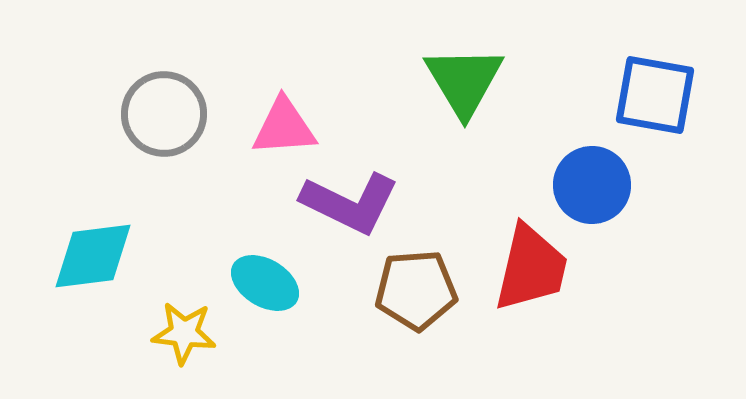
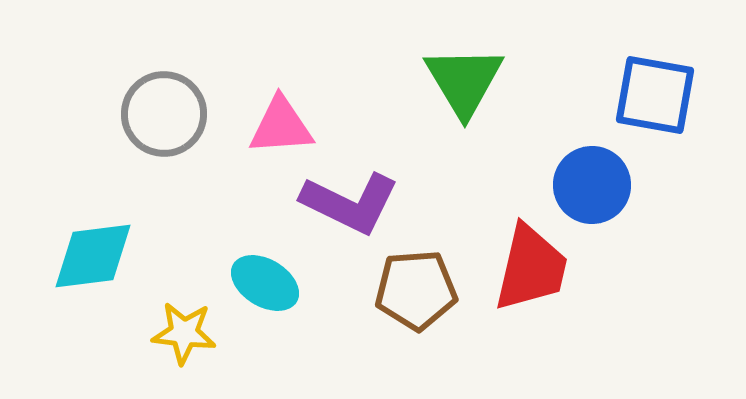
pink triangle: moved 3 px left, 1 px up
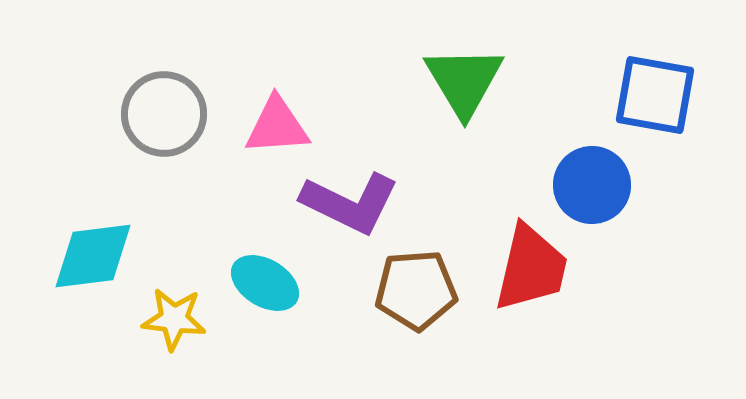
pink triangle: moved 4 px left
yellow star: moved 10 px left, 14 px up
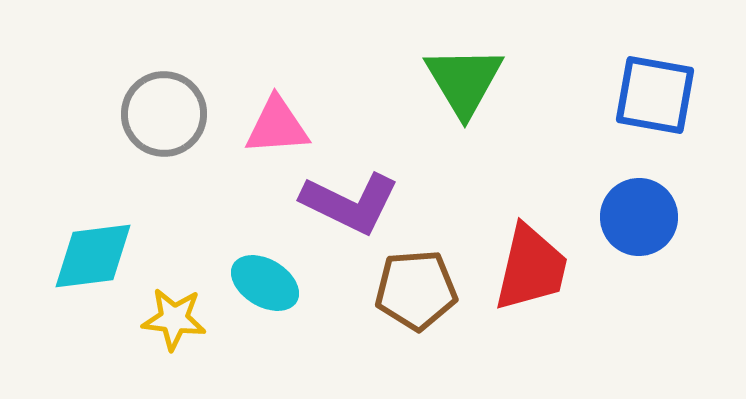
blue circle: moved 47 px right, 32 px down
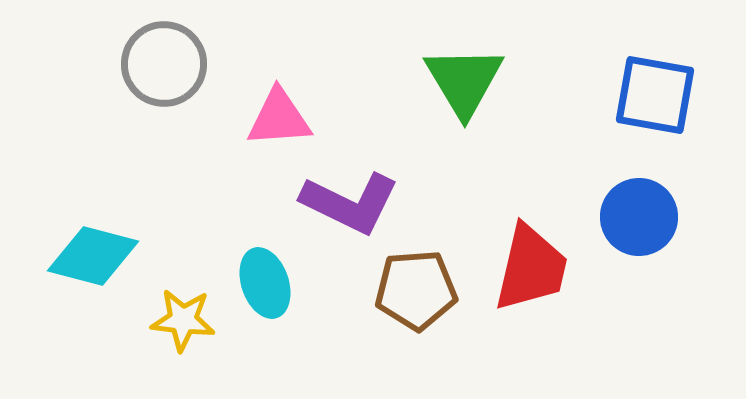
gray circle: moved 50 px up
pink triangle: moved 2 px right, 8 px up
cyan diamond: rotated 22 degrees clockwise
cyan ellipse: rotated 40 degrees clockwise
yellow star: moved 9 px right, 1 px down
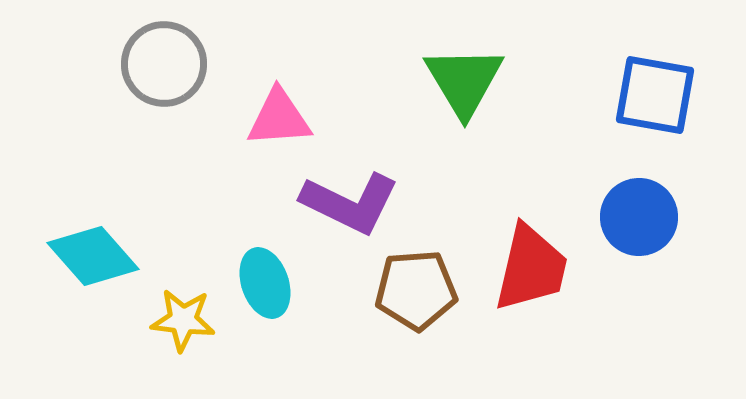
cyan diamond: rotated 34 degrees clockwise
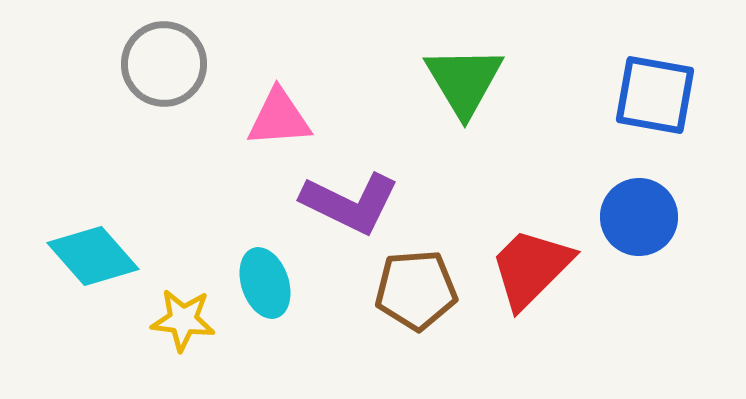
red trapezoid: rotated 148 degrees counterclockwise
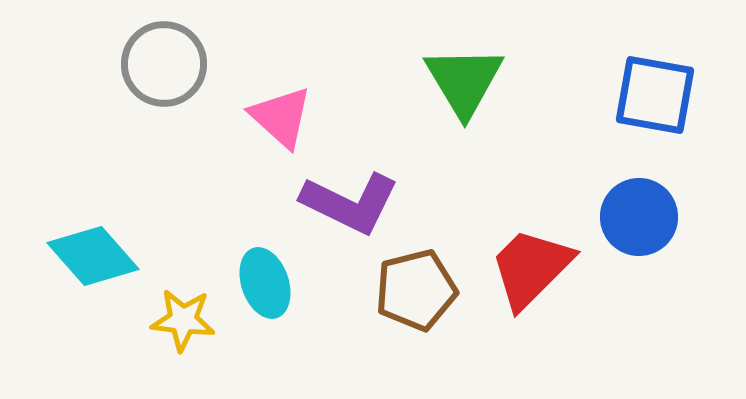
pink triangle: moved 2 px right, 1 px up; rotated 46 degrees clockwise
brown pentagon: rotated 10 degrees counterclockwise
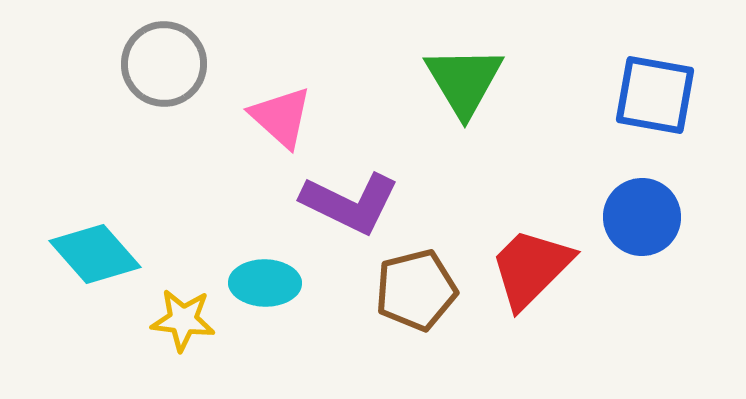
blue circle: moved 3 px right
cyan diamond: moved 2 px right, 2 px up
cyan ellipse: rotated 70 degrees counterclockwise
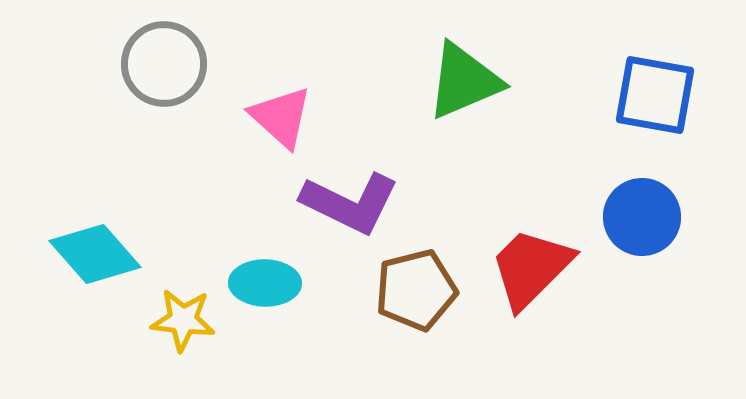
green triangle: rotated 38 degrees clockwise
